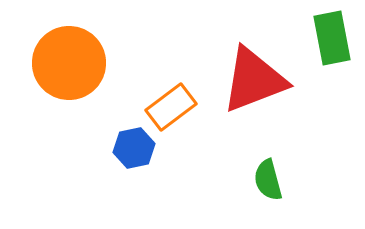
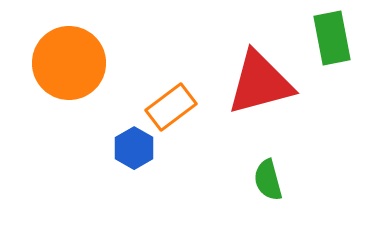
red triangle: moved 6 px right, 3 px down; rotated 6 degrees clockwise
blue hexagon: rotated 18 degrees counterclockwise
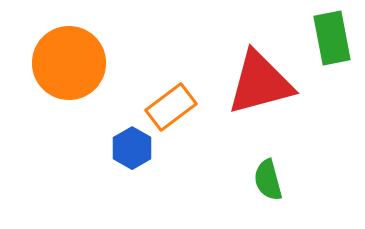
blue hexagon: moved 2 px left
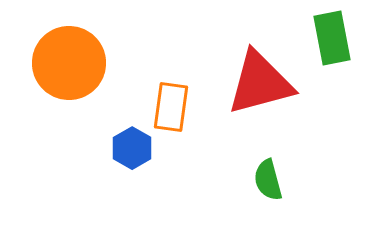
orange rectangle: rotated 45 degrees counterclockwise
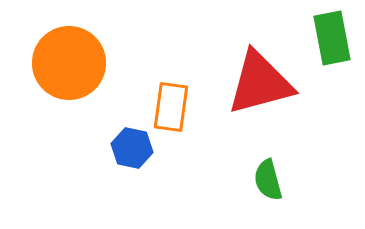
blue hexagon: rotated 18 degrees counterclockwise
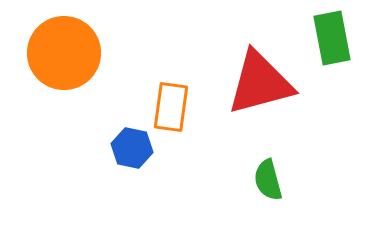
orange circle: moved 5 px left, 10 px up
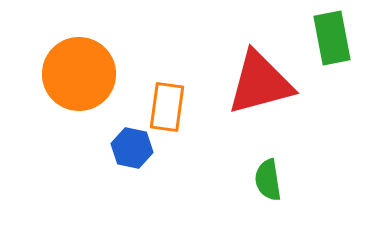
orange circle: moved 15 px right, 21 px down
orange rectangle: moved 4 px left
green semicircle: rotated 6 degrees clockwise
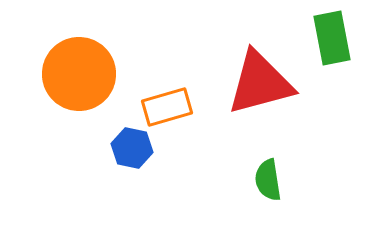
orange rectangle: rotated 66 degrees clockwise
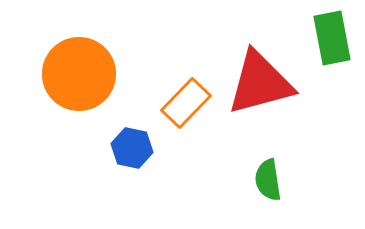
orange rectangle: moved 19 px right, 4 px up; rotated 30 degrees counterclockwise
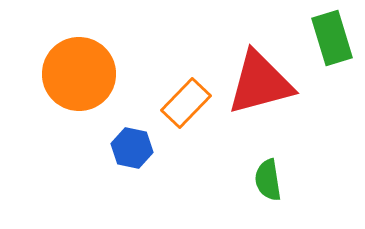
green rectangle: rotated 6 degrees counterclockwise
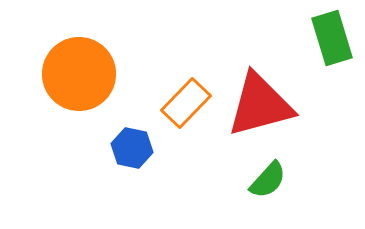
red triangle: moved 22 px down
green semicircle: rotated 129 degrees counterclockwise
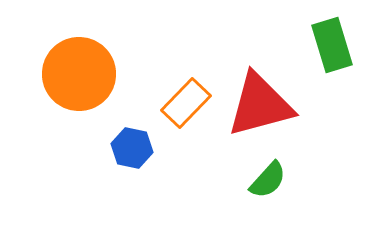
green rectangle: moved 7 px down
